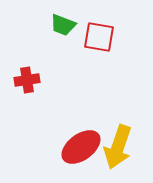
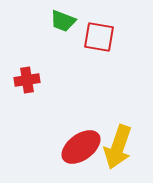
green trapezoid: moved 4 px up
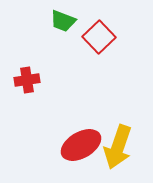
red square: rotated 36 degrees clockwise
red ellipse: moved 2 px up; rotated 6 degrees clockwise
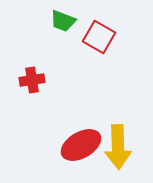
red square: rotated 16 degrees counterclockwise
red cross: moved 5 px right
yellow arrow: rotated 21 degrees counterclockwise
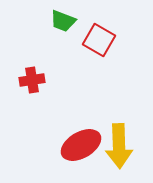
red square: moved 3 px down
yellow arrow: moved 1 px right, 1 px up
